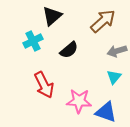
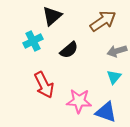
brown arrow: rotated 8 degrees clockwise
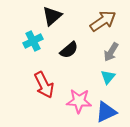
gray arrow: moved 6 px left, 1 px down; rotated 42 degrees counterclockwise
cyan triangle: moved 6 px left
blue triangle: rotated 45 degrees counterclockwise
